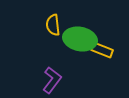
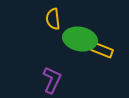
yellow semicircle: moved 6 px up
purple L-shape: rotated 12 degrees counterclockwise
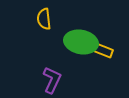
yellow semicircle: moved 9 px left
green ellipse: moved 1 px right, 3 px down
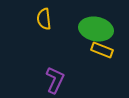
green ellipse: moved 15 px right, 13 px up
purple L-shape: moved 3 px right
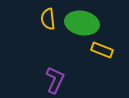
yellow semicircle: moved 4 px right
green ellipse: moved 14 px left, 6 px up
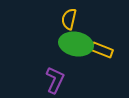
yellow semicircle: moved 21 px right; rotated 20 degrees clockwise
green ellipse: moved 6 px left, 21 px down
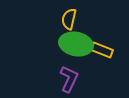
purple L-shape: moved 14 px right, 1 px up
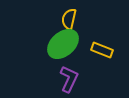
green ellipse: moved 13 px left; rotated 52 degrees counterclockwise
